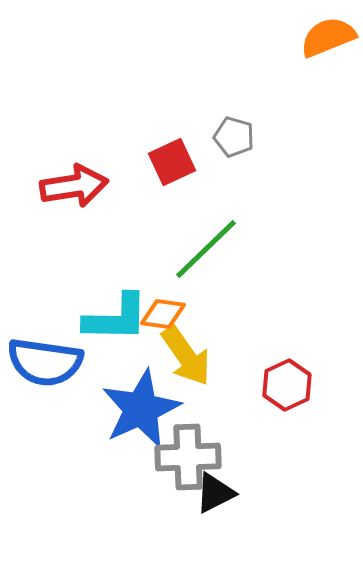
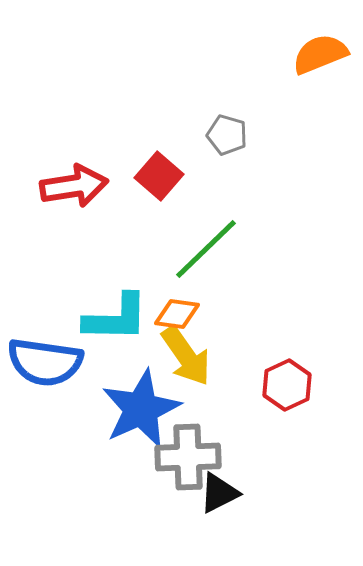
orange semicircle: moved 8 px left, 17 px down
gray pentagon: moved 7 px left, 2 px up
red square: moved 13 px left, 14 px down; rotated 24 degrees counterclockwise
orange diamond: moved 14 px right
black triangle: moved 4 px right
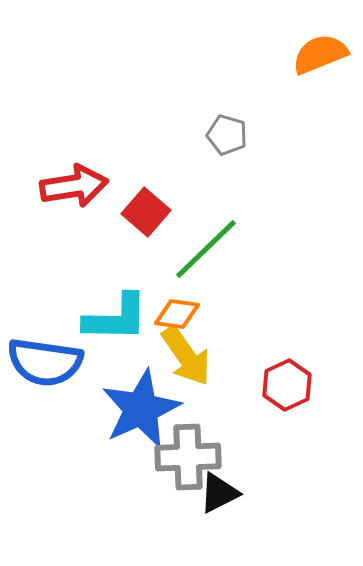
red square: moved 13 px left, 36 px down
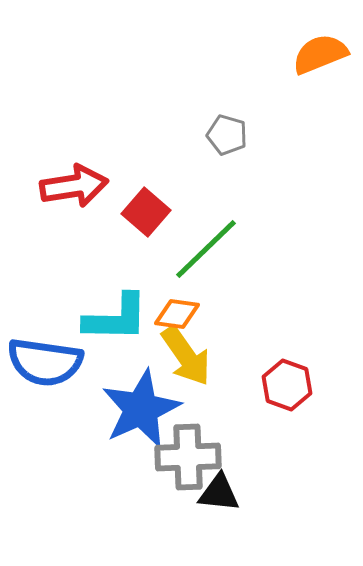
red hexagon: rotated 15 degrees counterclockwise
black triangle: rotated 33 degrees clockwise
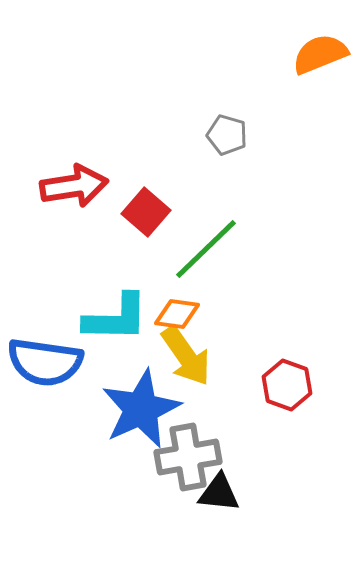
gray cross: rotated 8 degrees counterclockwise
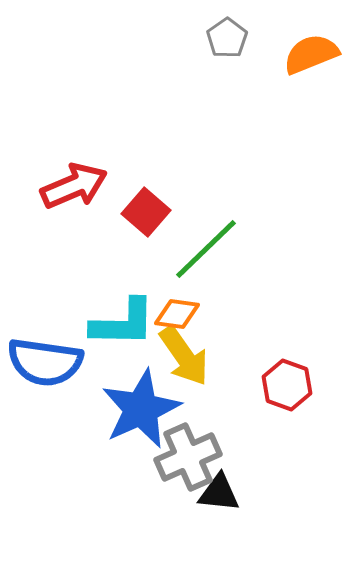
orange semicircle: moved 9 px left
gray pentagon: moved 97 px up; rotated 21 degrees clockwise
red arrow: rotated 14 degrees counterclockwise
cyan L-shape: moved 7 px right, 5 px down
yellow arrow: moved 2 px left
gray cross: rotated 14 degrees counterclockwise
